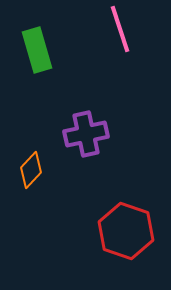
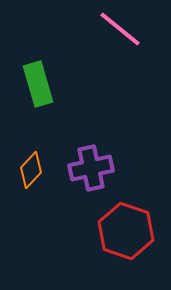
pink line: rotated 33 degrees counterclockwise
green rectangle: moved 1 px right, 34 px down
purple cross: moved 5 px right, 34 px down
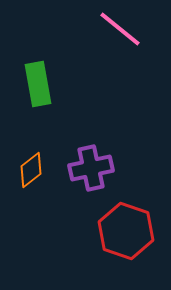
green rectangle: rotated 6 degrees clockwise
orange diamond: rotated 9 degrees clockwise
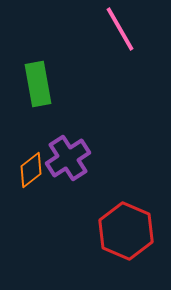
pink line: rotated 21 degrees clockwise
purple cross: moved 23 px left, 10 px up; rotated 21 degrees counterclockwise
red hexagon: rotated 4 degrees clockwise
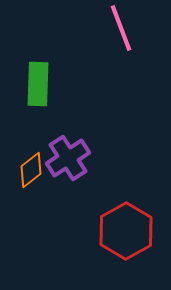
pink line: moved 1 px right, 1 px up; rotated 9 degrees clockwise
green rectangle: rotated 12 degrees clockwise
red hexagon: rotated 8 degrees clockwise
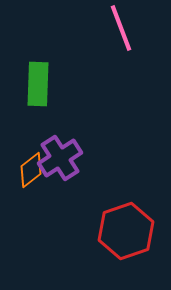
purple cross: moved 8 px left
red hexagon: rotated 10 degrees clockwise
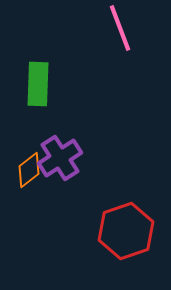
pink line: moved 1 px left
orange diamond: moved 2 px left
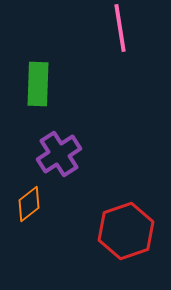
pink line: rotated 12 degrees clockwise
purple cross: moved 1 px left, 4 px up
orange diamond: moved 34 px down
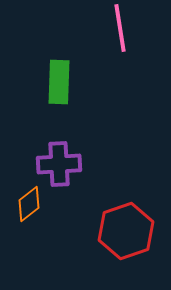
green rectangle: moved 21 px right, 2 px up
purple cross: moved 10 px down; rotated 30 degrees clockwise
